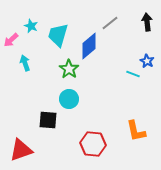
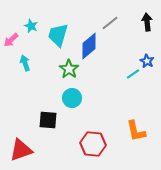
cyan line: rotated 56 degrees counterclockwise
cyan circle: moved 3 px right, 1 px up
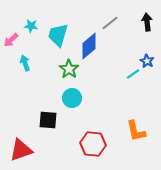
cyan star: rotated 16 degrees counterclockwise
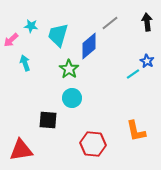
red triangle: rotated 10 degrees clockwise
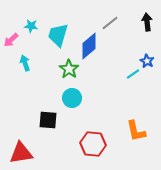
red triangle: moved 3 px down
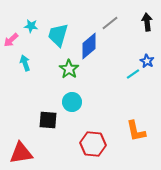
cyan circle: moved 4 px down
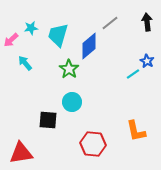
cyan star: moved 2 px down; rotated 16 degrees counterclockwise
cyan arrow: rotated 21 degrees counterclockwise
